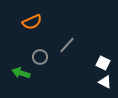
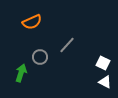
green arrow: rotated 90 degrees clockwise
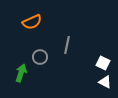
gray line: rotated 30 degrees counterclockwise
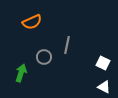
gray circle: moved 4 px right
white triangle: moved 1 px left, 5 px down
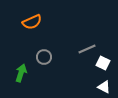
gray line: moved 20 px right, 4 px down; rotated 54 degrees clockwise
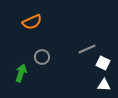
gray circle: moved 2 px left
white triangle: moved 2 px up; rotated 24 degrees counterclockwise
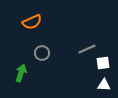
gray circle: moved 4 px up
white square: rotated 32 degrees counterclockwise
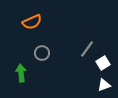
gray line: rotated 30 degrees counterclockwise
white square: rotated 24 degrees counterclockwise
green arrow: rotated 24 degrees counterclockwise
white triangle: rotated 24 degrees counterclockwise
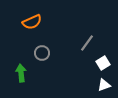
gray line: moved 6 px up
